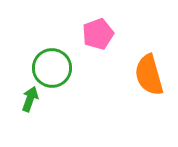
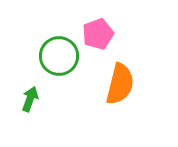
green circle: moved 7 px right, 12 px up
orange semicircle: moved 29 px left, 9 px down; rotated 150 degrees counterclockwise
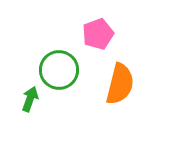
green circle: moved 14 px down
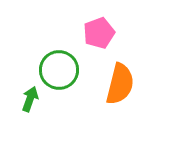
pink pentagon: moved 1 px right, 1 px up
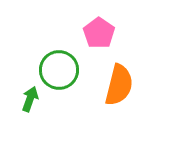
pink pentagon: rotated 16 degrees counterclockwise
orange semicircle: moved 1 px left, 1 px down
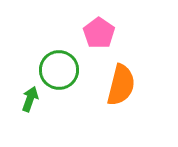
orange semicircle: moved 2 px right
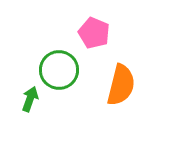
pink pentagon: moved 5 px left; rotated 12 degrees counterclockwise
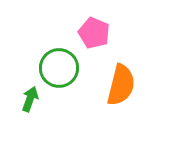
green circle: moved 2 px up
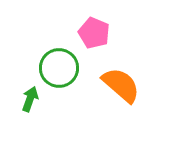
orange semicircle: rotated 63 degrees counterclockwise
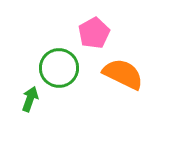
pink pentagon: rotated 20 degrees clockwise
orange semicircle: moved 2 px right, 11 px up; rotated 15 degrees counterclockwise
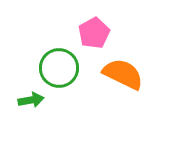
green arrow: moved 1 px right, 1 px down; rotated 60 degrees clockwise
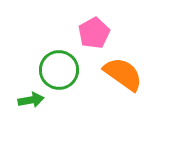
green circle: moved 2 px down
orange semicircle: rotated 9 degrees clockwise
